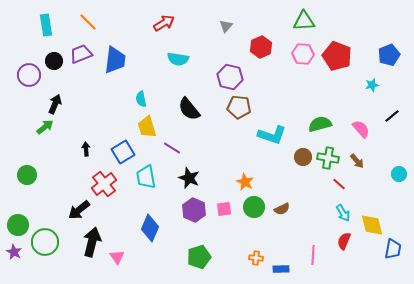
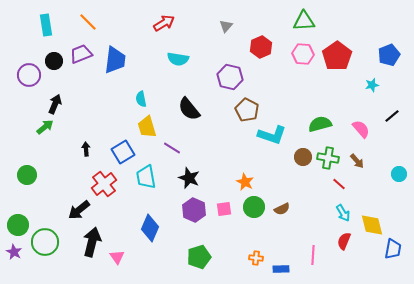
red pentagon at (337, 56): rotated 16 degrees clockwise
brown pentagon at (239, 107): moved 8 px right, 3 px down; rotated 20 degrees clockwise
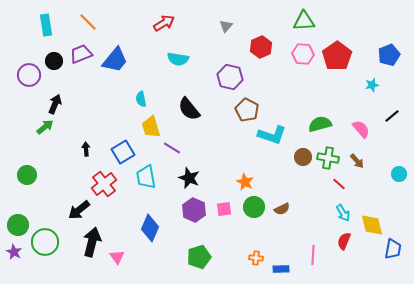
blue trapezoid at (115, 60): rotated 32 degrees clockwise
yellow trapezoid at (147, 127): moved 4 px right
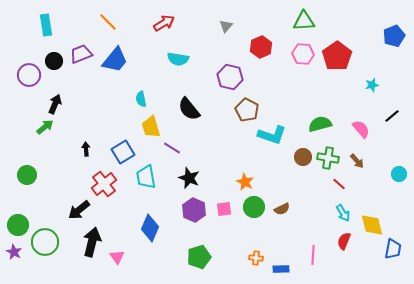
orange line at (88, 22): moved 20 px right
blue pentagon at (389, 55): moved 5 px right, 19 px up
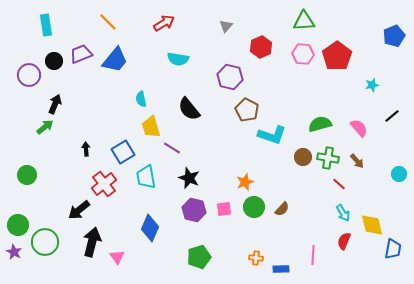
pink semicircle at (361, 129): moved 2 px left, 1 px up
orange star at (245, 182): rotated 24 degrees clockwise
brown semicircle at (282, 209): rotated 21 degrees counterclockwise
purple hexagon at (194, 210): rotated 10 degrees counterclockwise
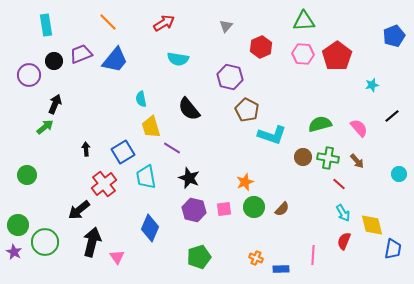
orange cross at (256, 258): rotated 16 degrees clockwise
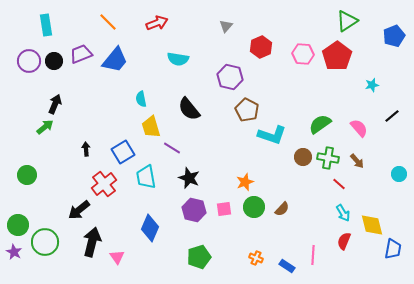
green triangle at (304, 21): moved 43 px right; rotated 30 degrees counterclockwise
red arrow at (164, 23): moved 7 px left; rotated 10 degrees clockwise
purple circle at (29, 75): moved 14 px up
green semicircle at (320, 124): rotated 20 degrees counterclockwise
blue rectangle at (281, 269): moved 6 px right, 3 px up; rotated 35 degrees clockwise
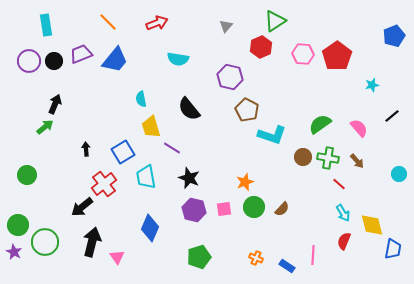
green triangle at (347, 21): moved 72 px left
black arrow at (79, 210): moved 3 px right, 3 px up
